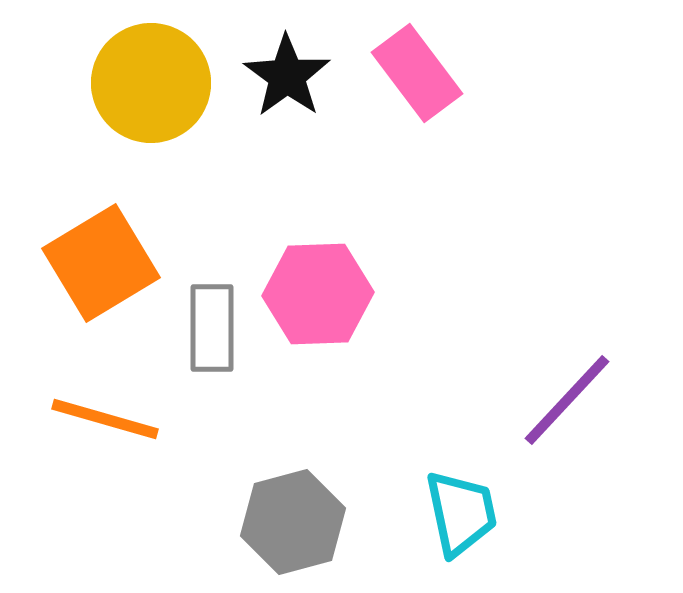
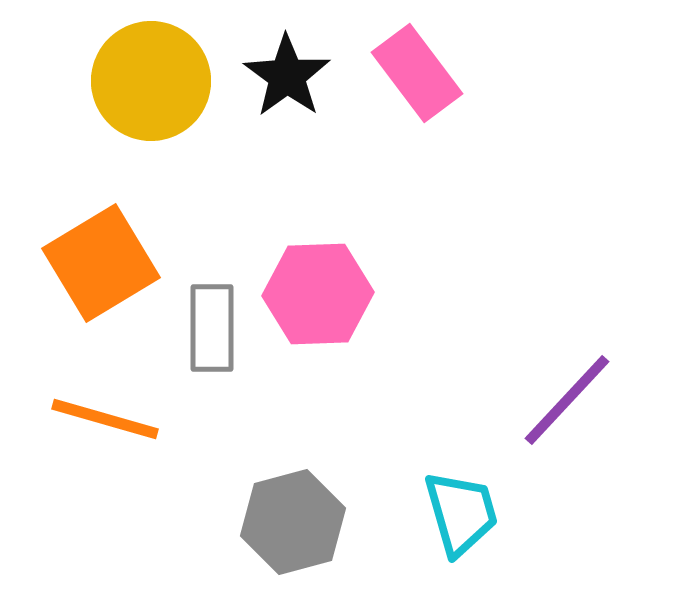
yellow circle: moved 2 px up
cyan trapezoid: rotated 4 degrees counterclockwise
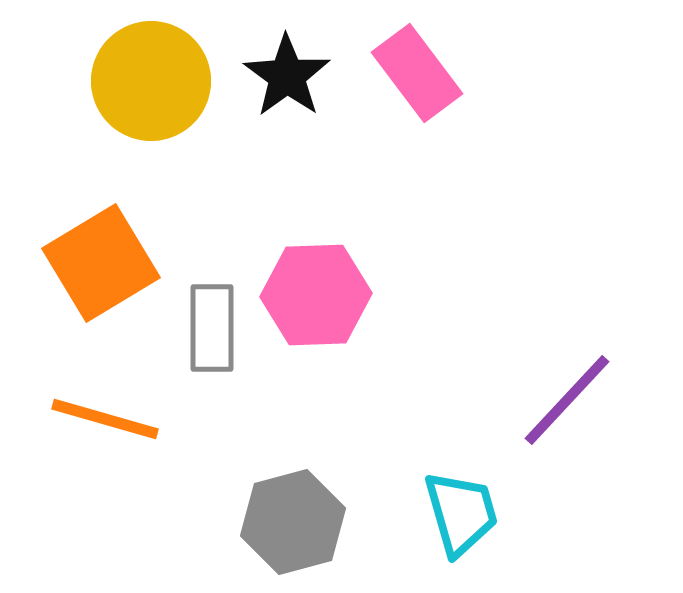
pink hexagon: moved 2 px left, 1 px down
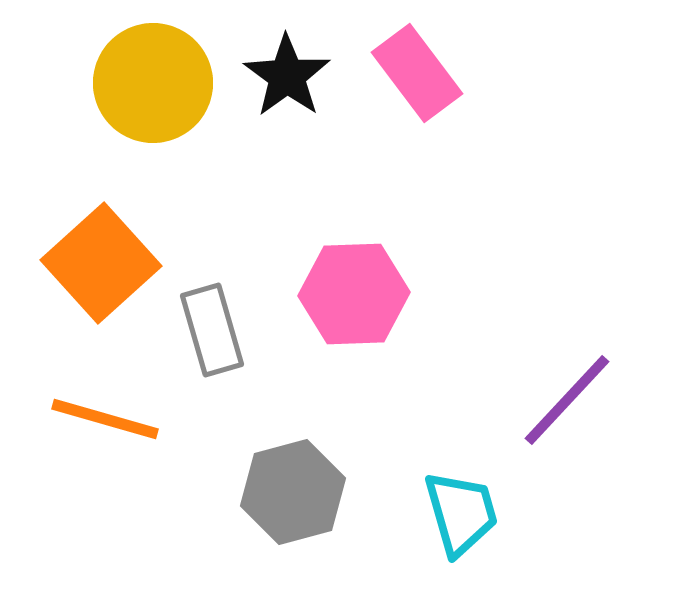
yellow circle: moved 2 px right, 2 px down
orange square: rotated 11 degrees counterclockwise
pink hexagon: moved 38 px right, 1 px up
gray rectangle: moved 2 px down; rotated 16 degrees counterclockwise
gray hexagon: moved 30 px up
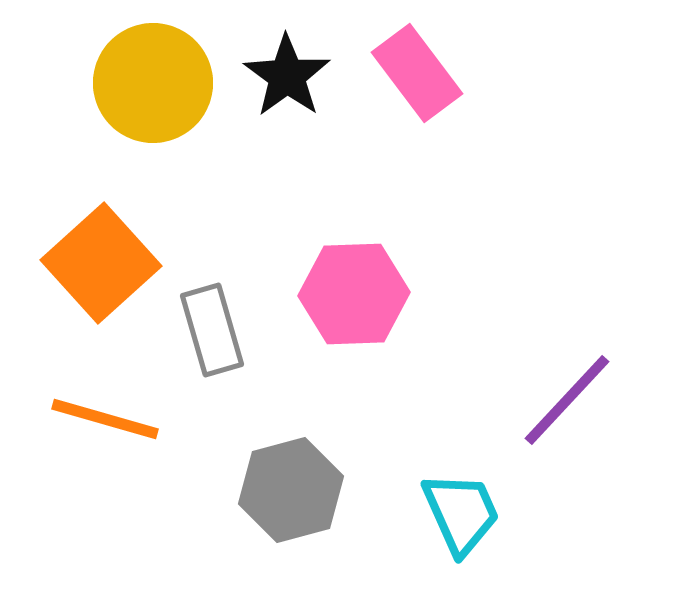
gray hexagon: moved 2 px left, 2 px up
cyan trapezoid: rotated 8 degrees counterclockwise
